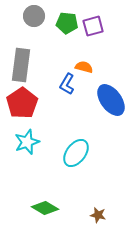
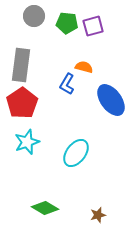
brown star: rotated 28 degrees counterclockwise
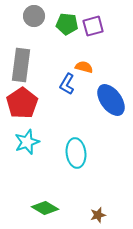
green pentagon: moved 1 px down
cyan ellipse: rotated 44 degrees counterclockwise
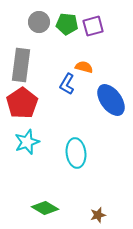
gray circle: moved 5 px right, 6 px down
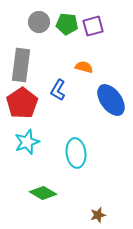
blue L-shape: moved 9 px left, 6 px down
green diamond: moved 2 px left, 15 px up
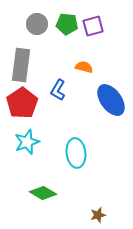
gray circle: moved 2 px left, 2 px down
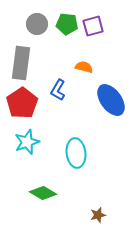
gray rectangle: moved 2 px up
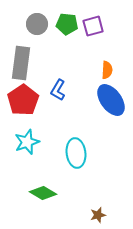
orange semicircle: moved 23 px right, 3 px down; rotated 78 degrees clockwise
red pentagon: moved 1 px right, 3 px up
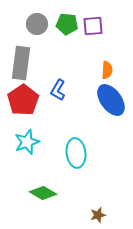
purple square: rotated 10 degrees clockwise
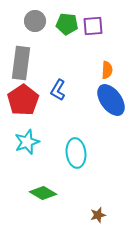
gray circle: moved 2 px left, 3 px up
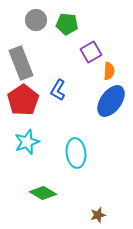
gray circle: moved 1 px right, 1 px up
purple square: moved 2 px left, 26 px down; rotated 25 degrees counterclockwise
gray rectangle: rotated 28 degrees counterclockwise
orange semicircle: moved 2 px right, 1 px down
blue ellipse: moved 1 px down; rotated 72 degrees clockwise
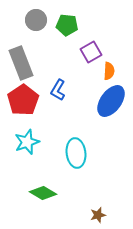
green pentagon: moved 1 px down
